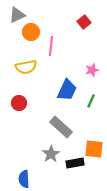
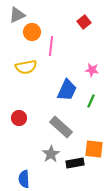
orange circle: moved 1 px right
pink star: rotated 24 degrees clockwise
red circle: moved 15 px down
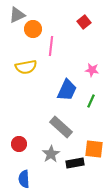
orange circle: moved 1 px right, 3 px up
red circle: moved 26 px down
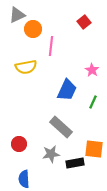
pink star: rotated 24 degrees clockwise
green line: moved 2 px right, 1 px down
gray star: rotated 24 degrees clockwise
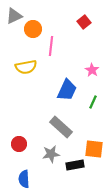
gray triangle: moved 3 px left, 1 px down
black rectangle: moved 2 px down
